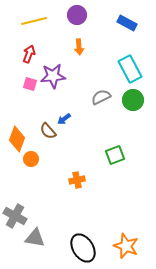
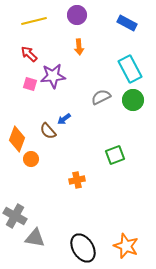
red arrow: rotated 66 degrees counterclockwise
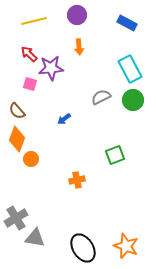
purple star: moved 2 px left, 8 px up
brown semicircle: moved 31 px left, 20 px up
gray cross: moved 1 px right, 2 px down; rotated 30 degrees clockwise
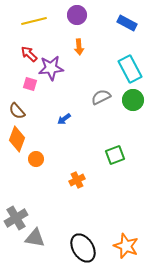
orange circle: moved 5 px right
orange cross: rotated 14 degrees counterclockwise
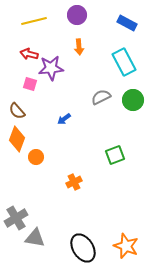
red arrow: rotated 30 degrees counterclockwise
cyan rectangle: moved 6 px left, 7 px up
orange circle: moved 2 px up
orange cross: moved 3 px left, 2 px down
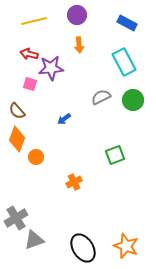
orange arrow: moved 2 px up
gray triangle: moved 1 px left, 2 px down; rotated 30 degrees counterclockwise
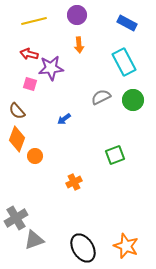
orange circle: moved 1 px left, 1 px up
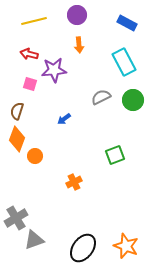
purple star: moved 3 px right, 2 px down
brown semicircle: rotated 60 degrees clockwise
black ellipse: rotated 68 degrees clockwise
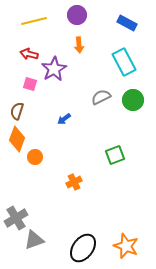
purple star: moved 1 px up; rotated 25 degrees counterclockwise
orange circle: moved 1 px down
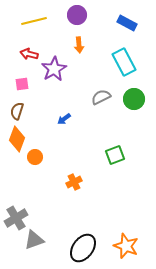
pink square: moved 8 px left; rotated 24 degrees counterclockwise
green circle: moved 1 px right, 1 px up
